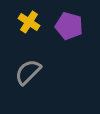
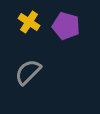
purple pentagon: moved 3 px left
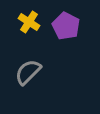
purple pentagon: rotated 12 degrees clockwise
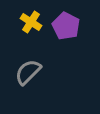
yellow cross: moved 2 px right
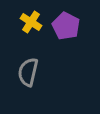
gray semicircle: rotated 32 degrees counterclockwise
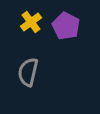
yellow cross: rotated 20 degrees clockwise
